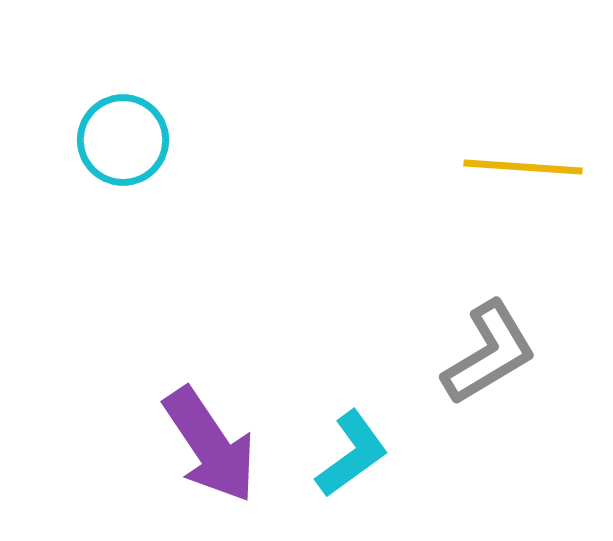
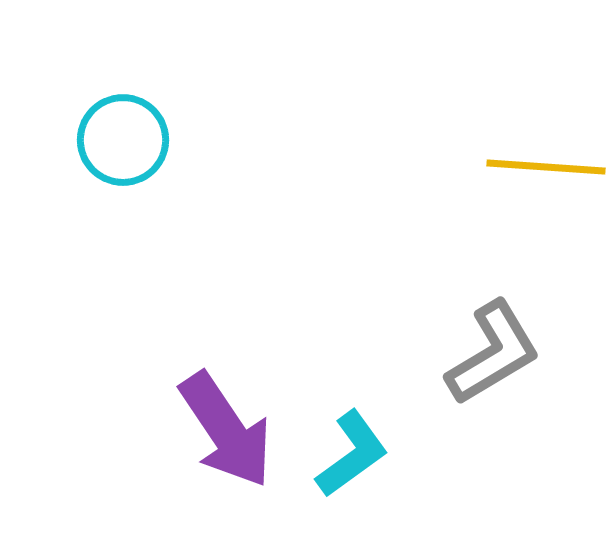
yellow line: moved 23 px right
gray L-shape: moved 4 px right
purple arrow: moved 16 px right, 15 px up
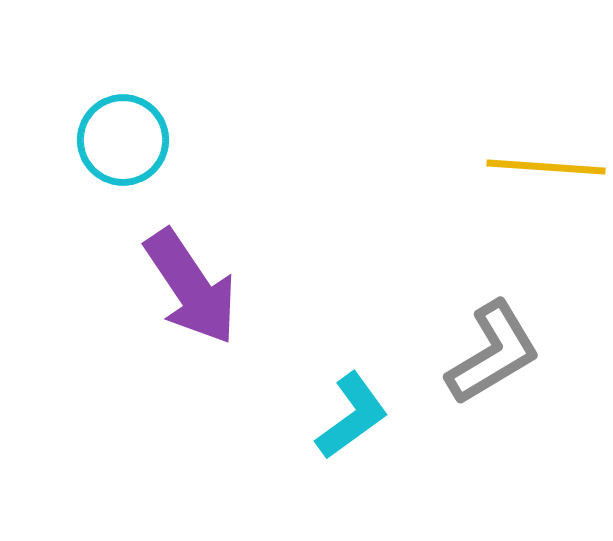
purple arrow: moved 35 px left, 143 px up
cyan L-shape: moved 38 px up
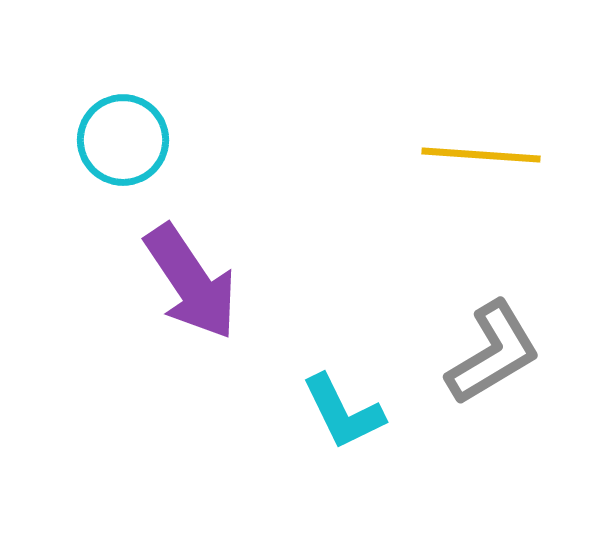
yellow line: moved 65 px left, 12 px up
purple arrow: moved 5 px up
cyan L-shape: moved 9 px left, 4 px up; rotated 100 degrees clockwise
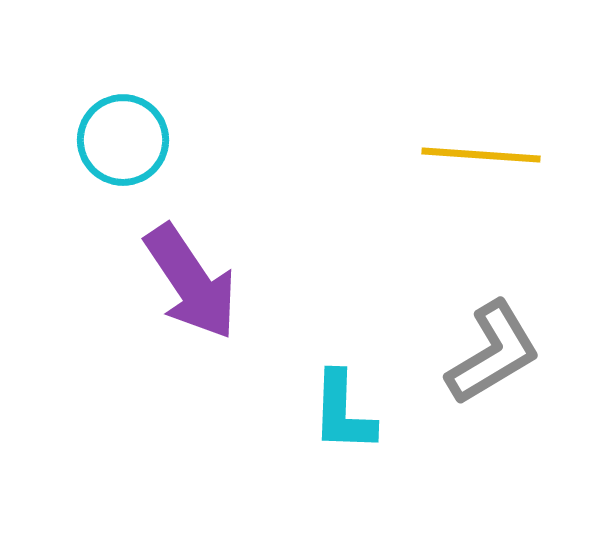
cyan L-shape: rotated 28 degrees clockwise
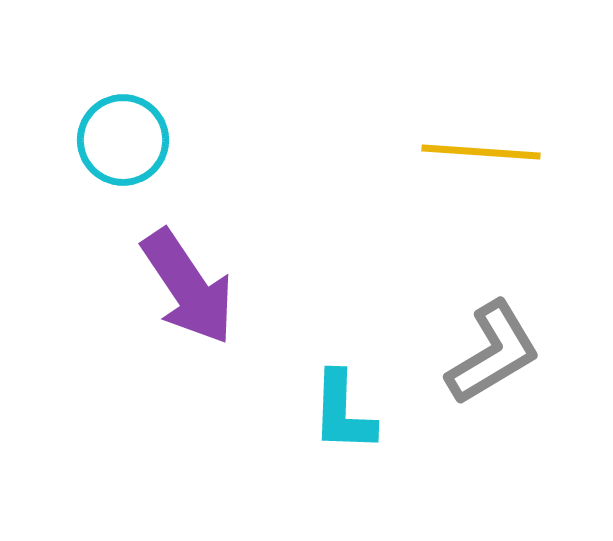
yellow line: moved 3 px up
purple arrow: moved 3 px left, 5 px down
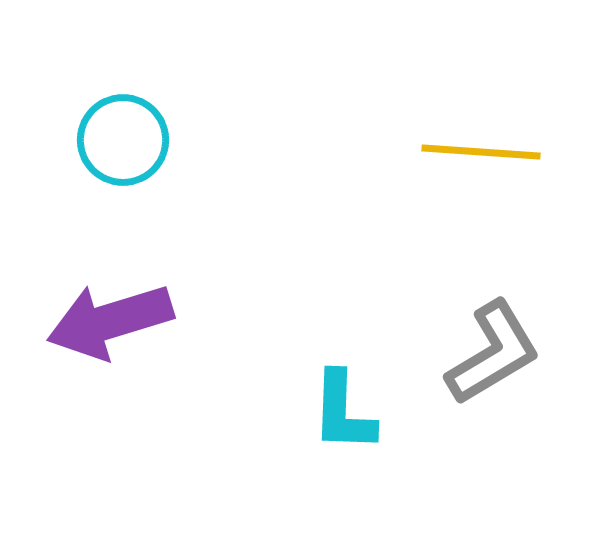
purple arrow: moved 78 px left, 34 px down; rotated 107 degrees clockwise
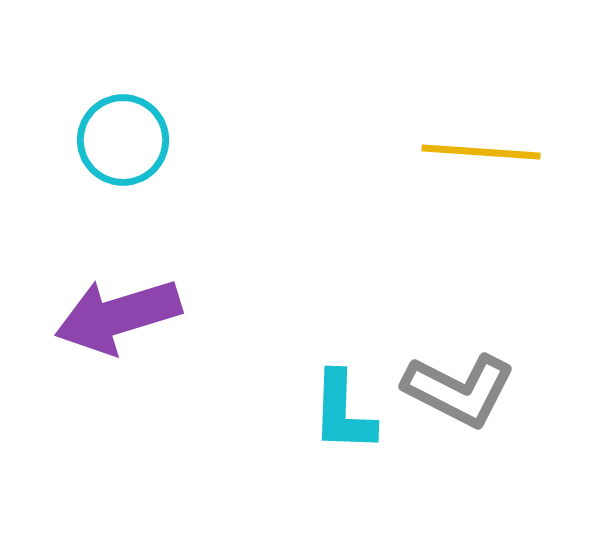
purple arrow: moved 8 px right, 5 px up
gray L-shape: moved 34 px left, 37 px down; rotated 58 degrees clockwise
